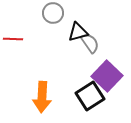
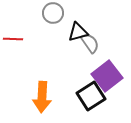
purple square: rotated 8 degrees clockwise
black square: moved 1 px right
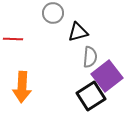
gray semicircle: moved 14 px down; rotated 40 degrees clockwise
orange arrow: moved 20 px left, 10 px up
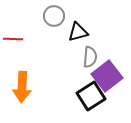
gray circle: moved 1 px right, 3 px down
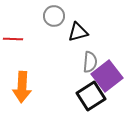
gray semicircle: moved 5 px down
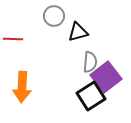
purple square: moved 1 px left, 1 px down
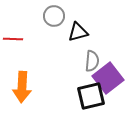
gray semicircle: moved 2 px right, 1 px up
purple square: moved 2 px right, 1 px down
black square: rotated 20 degrees clockwise
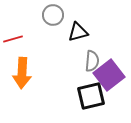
gray circle: moved 1 px left, 1 px up
red line: rotated 18 degrees counterclockwise
purple square: moved 1 px right, 3 px up
orange arrow: moved 14 px up
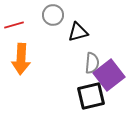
red line: moved 1 px right, 14 px up
gray semicircle: moved 2 px down
orange arrow: moved 1 px left, 14 px up
